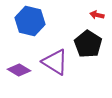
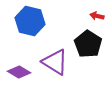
red arrow: moved 1 px down
purple diamond: moved 2 px down
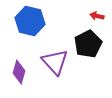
black pentagon: rotated 12 degrees clockwise
purple triangle: rotated 16 degrees clockwise
purple diamond: rotated 75 degrees clockwise
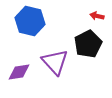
purple diamond: rotated 65 degrees clockwise
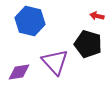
black pentagon: rotated 28 degrees counterclockwise
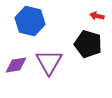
purple triangle: moved 6 px left; rotated 12 degrees clockwise
purple diamond: moved 3 px left, 7 px up
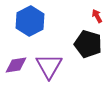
red arrow: rotated 48 degrees clockwise
blue hexagon: rotated 20 degrees clockwise
purple triangle: moved 4 px down
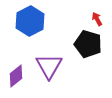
red arrow: moved 3 px down
purple diamond: moved 11 px down; rotated 30 degrees counterclockwise
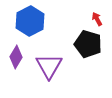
purple diamond: moved 19 px up; rotated 20 degrees counterclockwise
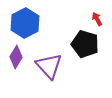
blue hexagon: moved 5 px left, 2 px down
black pentagon: moved 3 px left
purple triangle: rotated 12 degrees counterclockwise
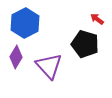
red arrow: rotated 24 degrees counterclockwise
